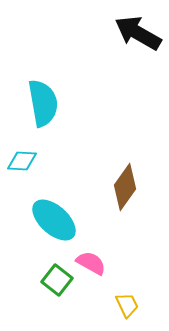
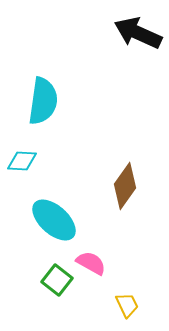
black arrow: rotated 6 degrees counterclockwise
cyan semicircle: moved 2 px up; rotated 18 degrees clockwise
brown diamond: moved 1 px up
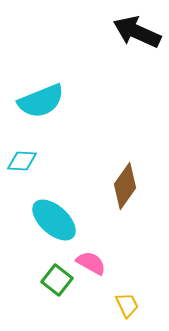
black arrow: moved 1 px left, 1 px up
cyan semicircle: moved 2 px left; rotated 60 degrees clockwise
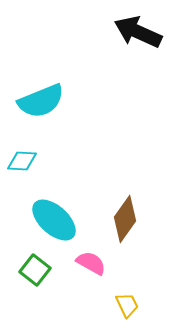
black arrow: moved 1 px right
brown diamond: moved 33 px down
green square: moved 22 px left, 10 px up
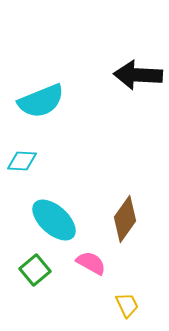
black arrow: moved 43 px down; rotated 21 degrees counterclockwise
green square: rotated 12 degrees clockwise
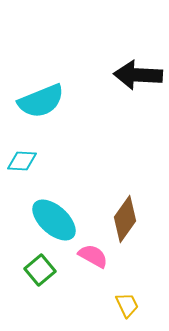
pink semicircle: moved 2 px right, 7 px up
green square: moved 5 px right
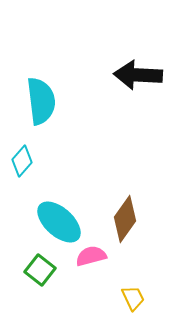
cyan semicircle: rotated 75 degrees counterclockwise
cyan diamond: rotated 52 degrees counterclockwise
cyan ellipse: moved 5 px right, 2 px down
pink semicircle: moved 2 px left; rotated 44 degrees counterclockwise
green square: rotated 12 degrees counterclockwise
yellow trapezoid: moved 6 px right, 7 px up
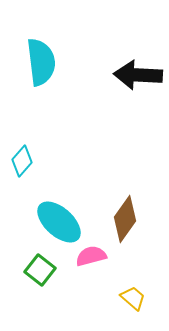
cyan semicircle: moved 39 px up
yellow trapezoid: rotated 24 degrees counterclockwise
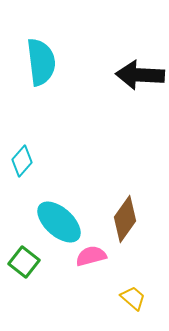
black arrow: moved 2 px right
green square: moved 16 px left, 8 px up
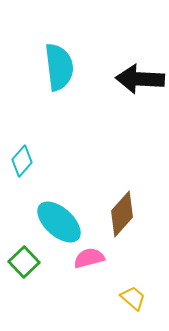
cyan semicircle: moved 18 px right, 5 px down
black arrow: moved 4 px down
brown diamond: moved 3 px left, 5 px up; rotated 6 degrees clockwise
pink semicircle: moved 2 px left, 2 px down
green square: rotated 8 degrees clockwise
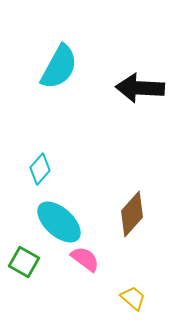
cyan semicircle: rotated 36 degrees clockwise
black arrow: moved 9 px down
cyan diamond: moved 18 px right, 8 px down
brown diamond: moved 10 px right
pink semicircle: moved 4 px left, 1 px down; rotated 52 degrees clockwise
green square: rotated 16 degrees counterclockwise
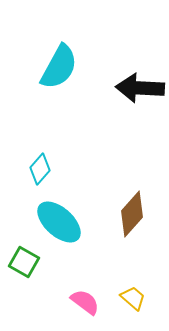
pink semicircle: moved 43 px down
